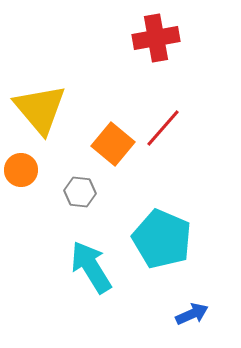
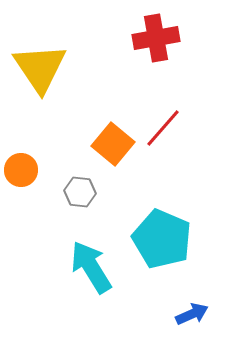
yellow triangle: moved 41 px up; rotated 6 degrees clockwise
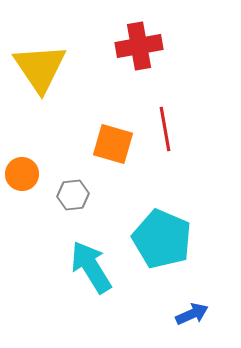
red cross: moved 17 px left, 8 px down
red line: moved 2 px right, 1 px down; rotated 51 degrees counterclockwise
orange square: rotated 24 degrees counterclockwise
orange circle: moved 1 px right, 4 px down
gray hexagon: moved 7 px left, 3 px down; rotated 12 degrees counterclockwise
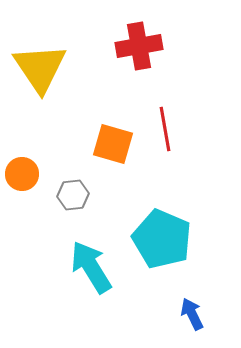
blue arrow: rotated 92 degrees counterclockwise
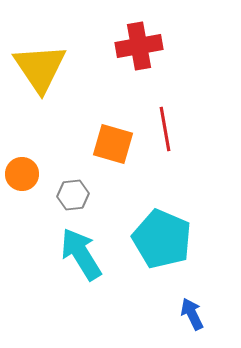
cyan arrow: moved 10 px left, 13 px up
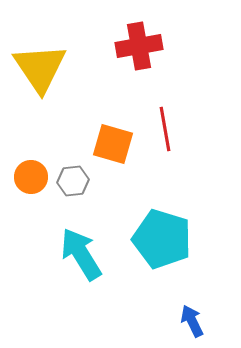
orange circle: moved 9 px right, 3 px down
gray hexagon: moved 14 px up
cyan pentagon: rotated 6 degrees counterclockwise
blue arrow: moved 7 px down
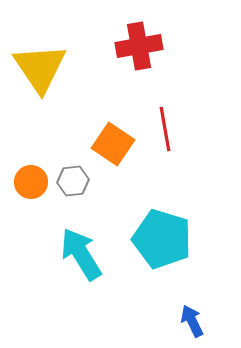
orange square: rotated 18 degrees clockwise
orange circle: moved 5 px down
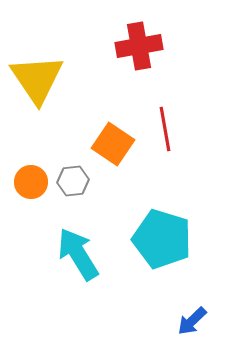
yellow triangle: moved 3 px left, 11 px down
cyan arrow: moved 3 px left
blue arrow: rotated 108 degrees counterclockwise
